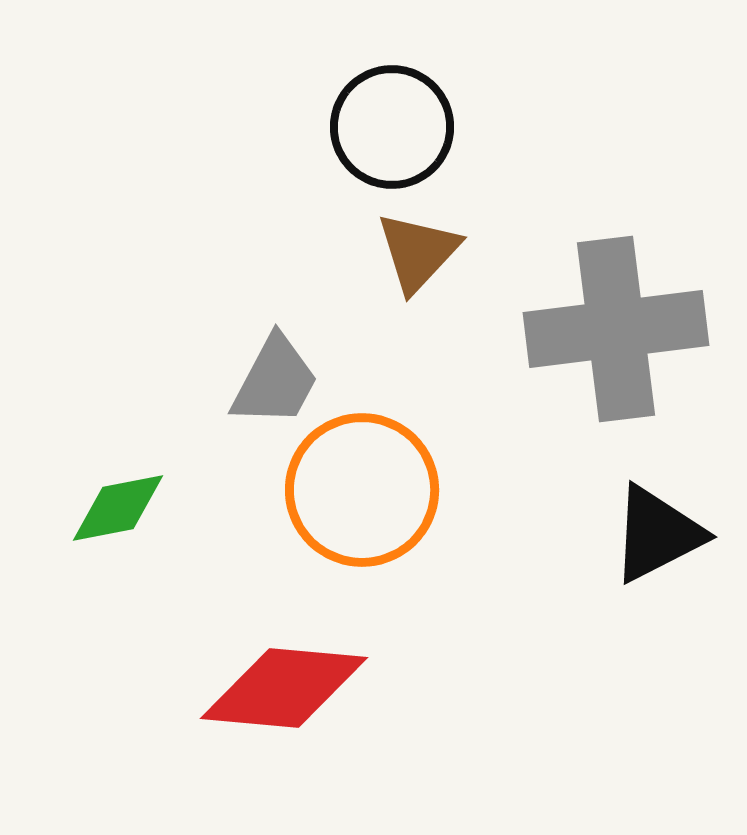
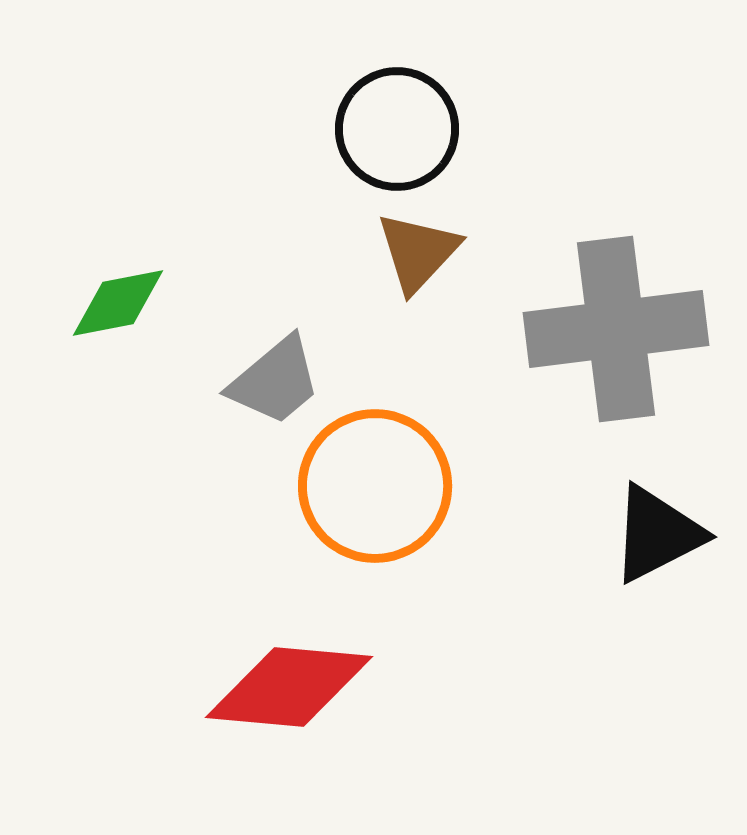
black circle: moved 5 px right, 2 px down
gray trapezoid: rotated 22 degrees clockwise
orange circle: moved 13 px right, 4 px up
green diamond: moved 205 px up
red diamond: moved 5 px right, 1 px up
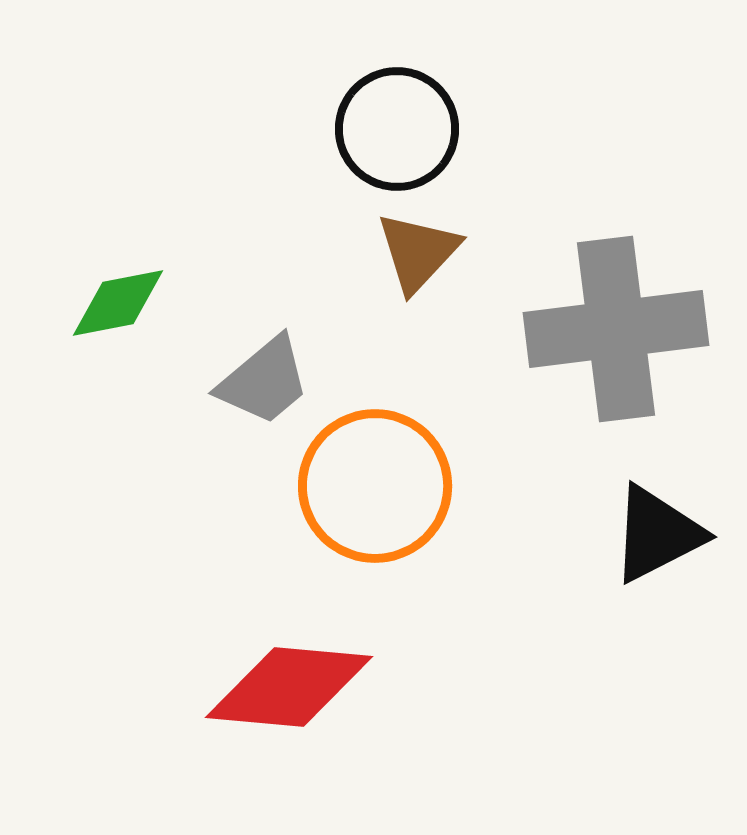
gray trapezoid: moved 11 px left
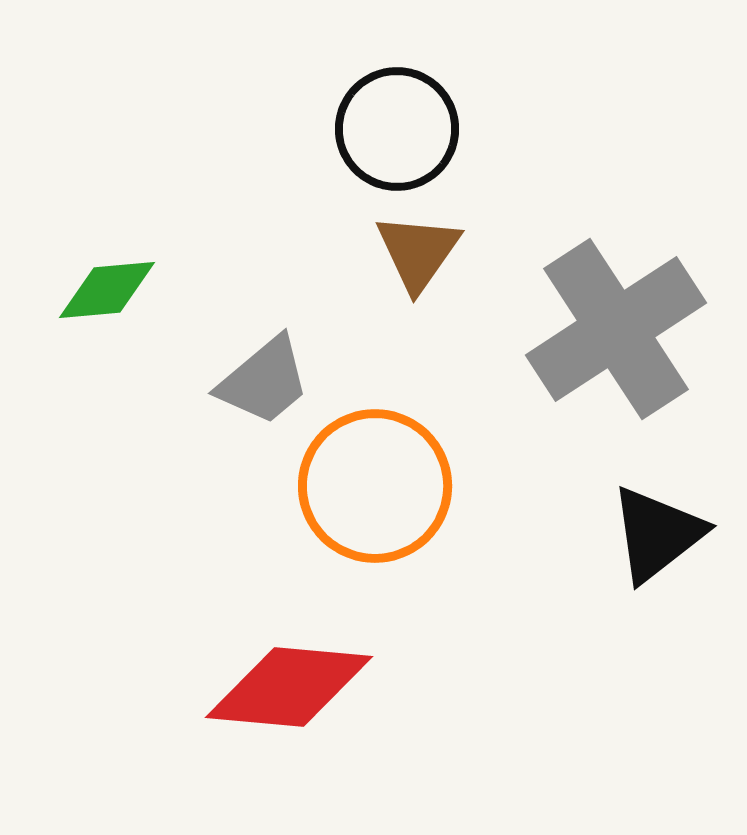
brown triangle: rotated 8 degrees counterclockwise
green diamond: moved 11 px left, 13 px up; rotated 6 degrees clockwise
gray cross: rotated 26 degrees counterclockwise
black triangle: rotated 11 degrees counterclockwise
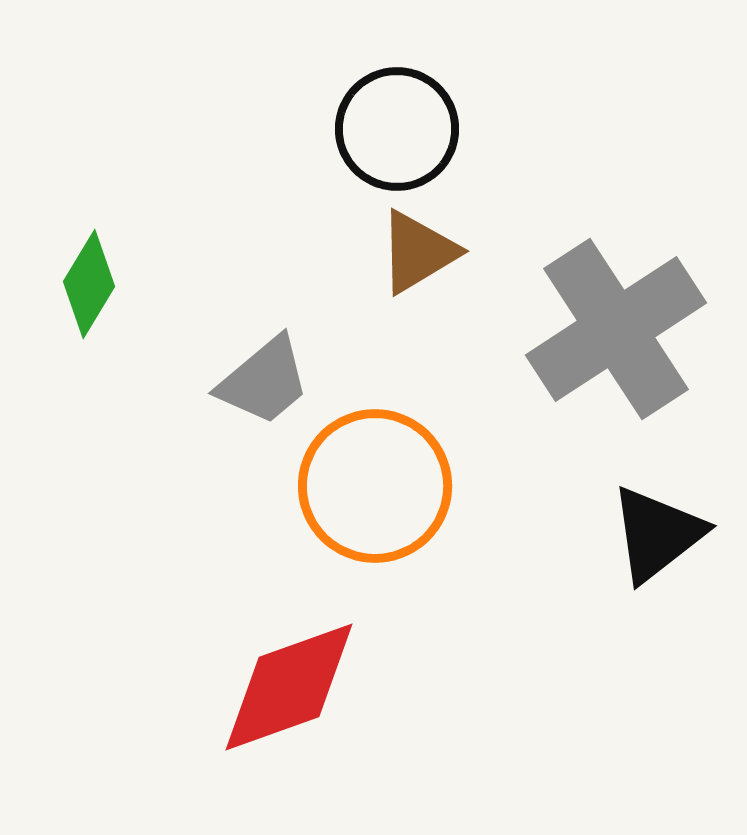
brown triangle: rotated 24 degrees clockwise
green diamond: moved 18 px left, 6 px up; rotated 54 degrees counterclockwise
red diamond: rotated 25 degrees counterclockwise
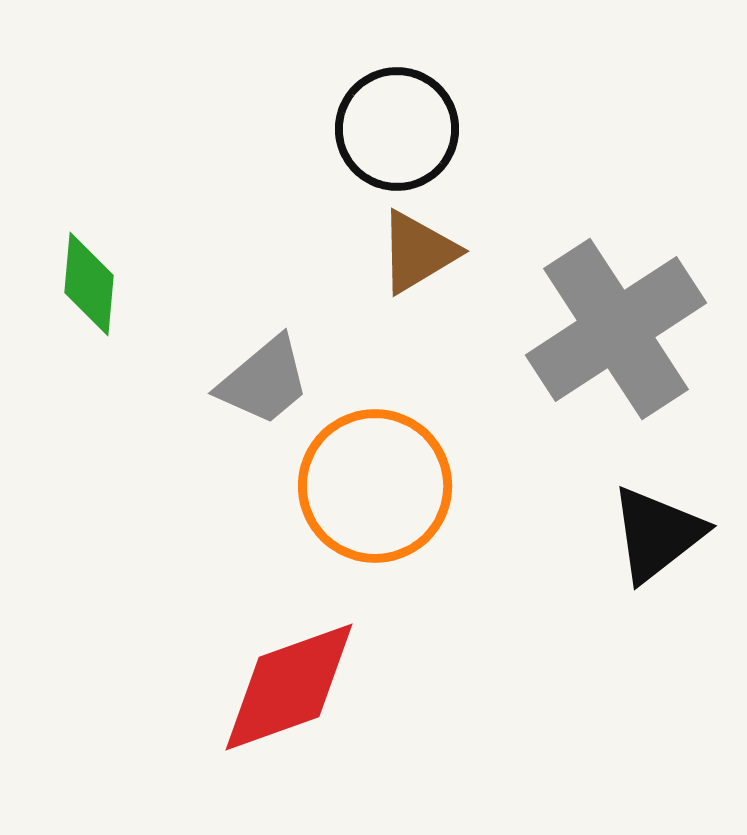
green diamond: rotated 26 degrees counterclockwise
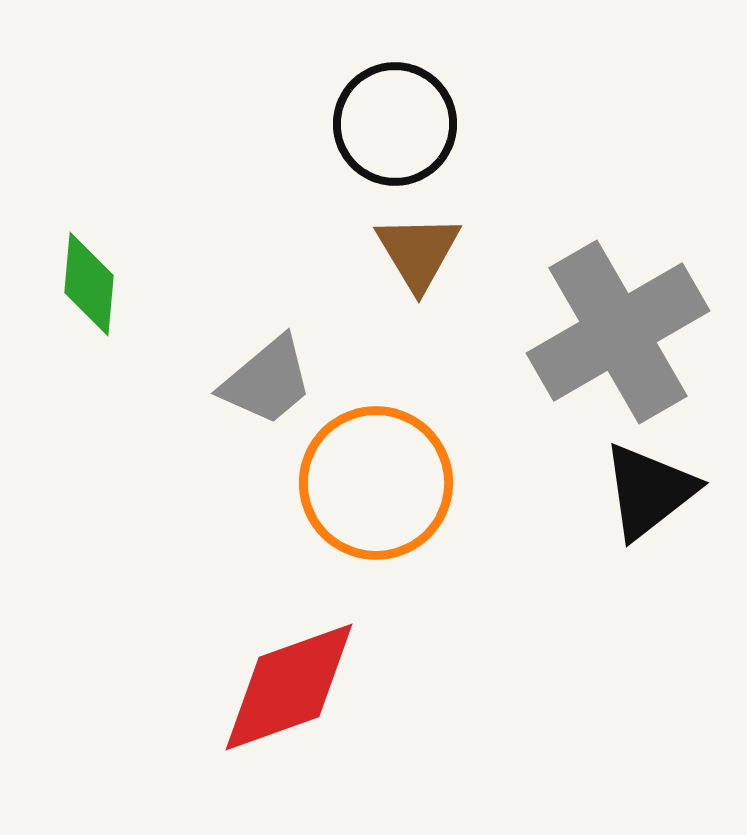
black circle: moved 2 px left, 5 px up
brown triangle: rotated 30 degrees counterclockwise
gray cross: moved 2 px right, 3 px down; rotated 3 degrees clockwise
gray trapezoid: moved 3 px right
orange circle: moved 1 px right, 3 px up
black triangle: moved 8 px left, 43 px up
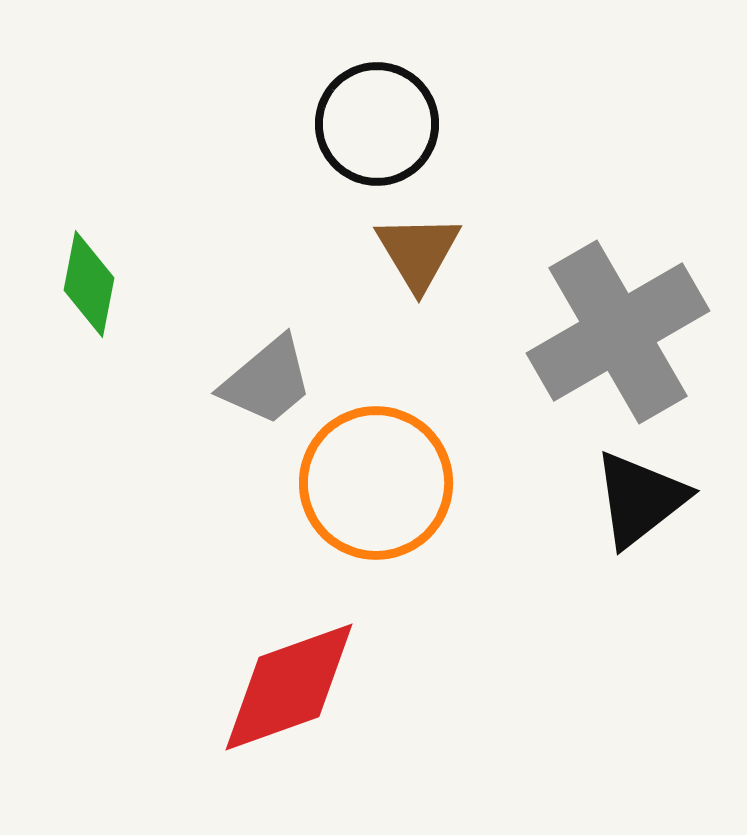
black circle: moved 18 px left
green diamond: rotated 6 degrees clockwise
black triangle: moved 9 px left, 8 px down
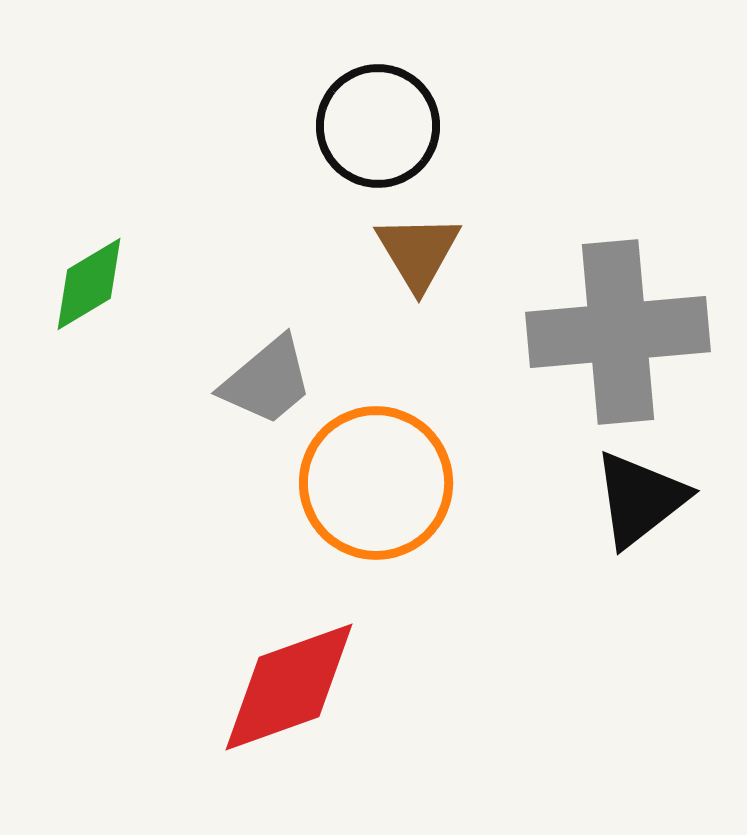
black circle: moved 1 px right, 2 px down
green diamond: rotated 48 degrees clockwise
gray cross: rotated 25 degrees clockwise
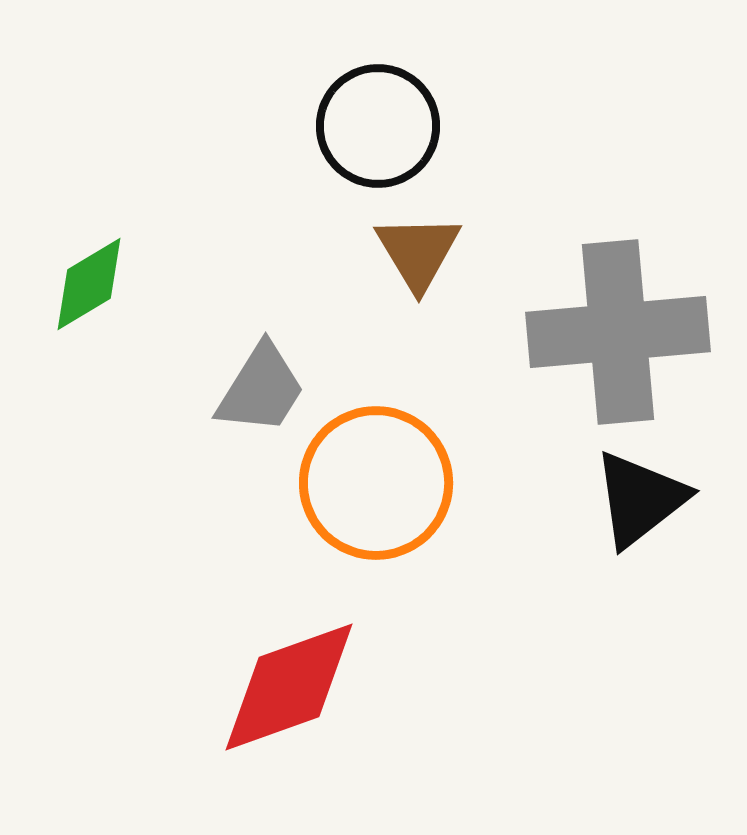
gray trapezoid: moved 6 px left, 8 px down; rotated 18 degrees counterclockwise
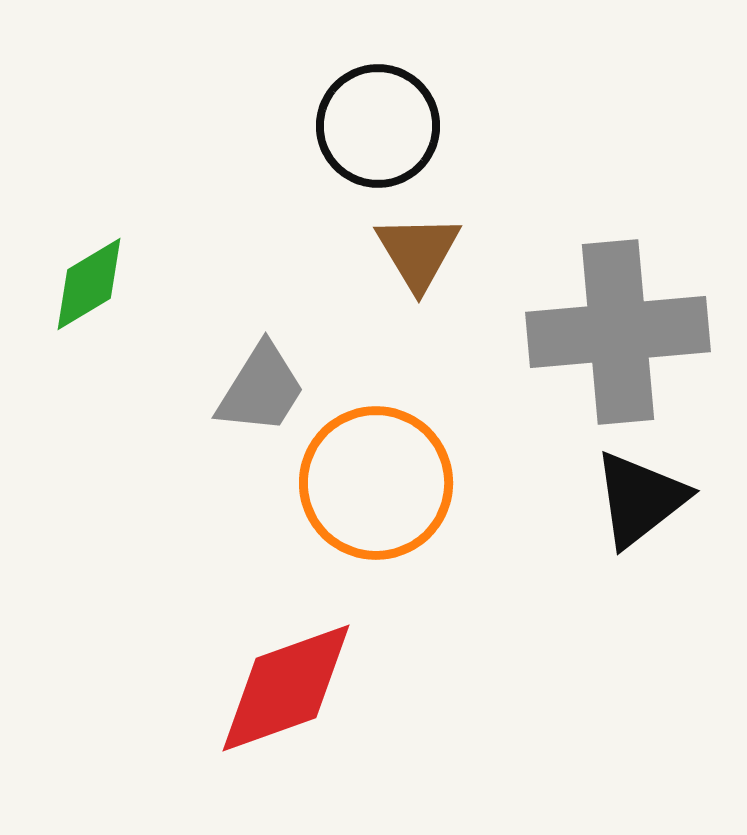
red diamond: moved 3 px left, 1 px down
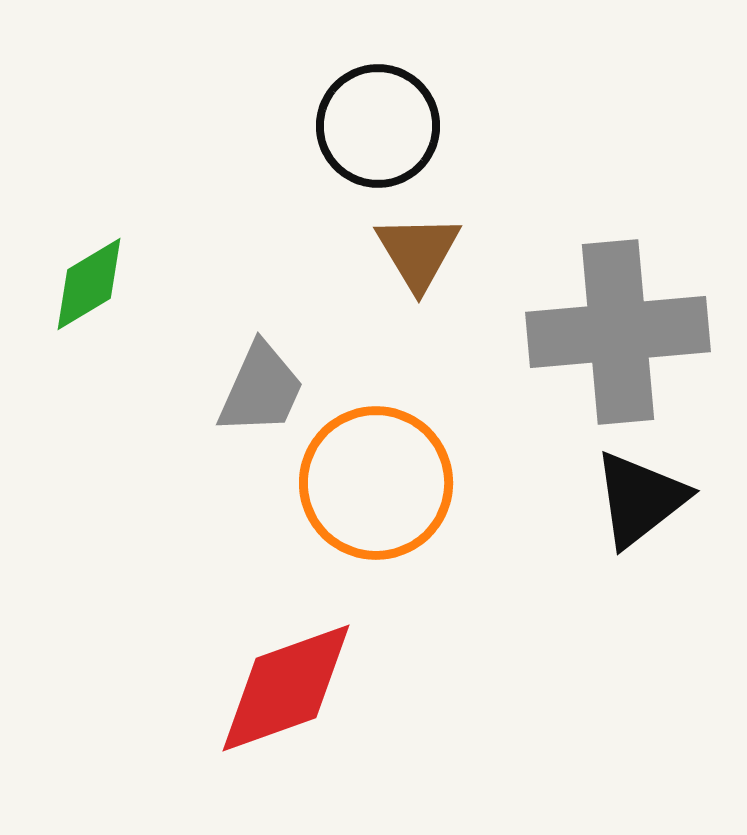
gray trapezoid: rotated 8 degrees counterclockwise
